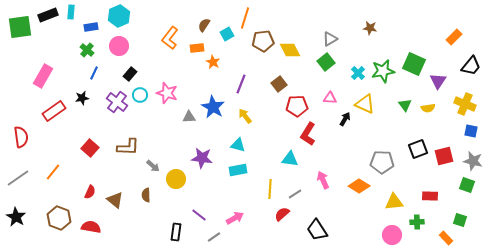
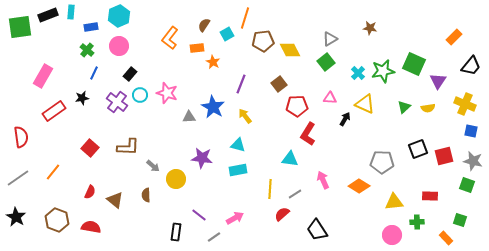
green triangle at (405, 105): moved 1 px left, 2 px down; rotated 24 degrees clockwise
brown hexagon at (59, 218): moved 2 px left, 2 px down
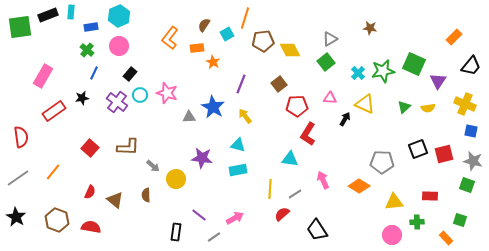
red square at (444, 156): moved 2 px up
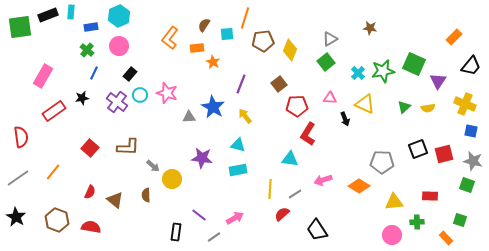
cyan square at (227, 34): rotated 24 degrees clockwise
yellow diamond at (290, 50): rotated 50 degrees clockwise
black arrow at (345, 119): rotated 128 degrees clockwise
yellow circle at (176, 179): moved 4 px left
pink arrow at (323, 180): rotated 84 degrees counterclockwise
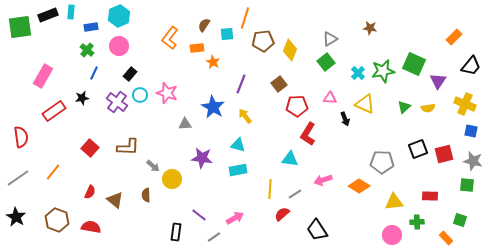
gray triangle at (189, 117): moved 4 px left, 7 px down
green square at (467, 185): rotated 14 degrees counterclockwise
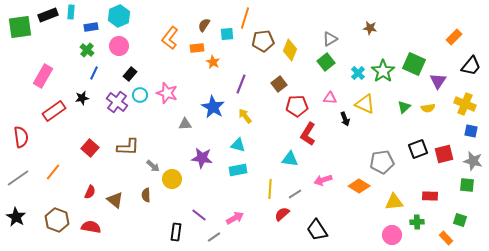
green star at (383, 71): rotated 25 degrees counterclockwise
gray pentagon at (382, 162): rotated 10 degrees counterclockwise
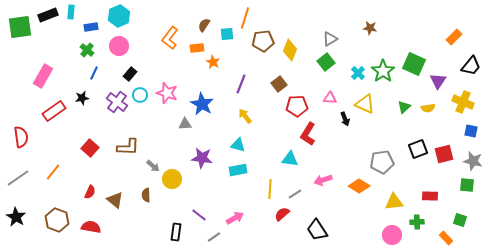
yellow cross at (465, 104): moved 2 px left, 2 px up
blue star at (213, 107): moved 11 px left, 3 px up
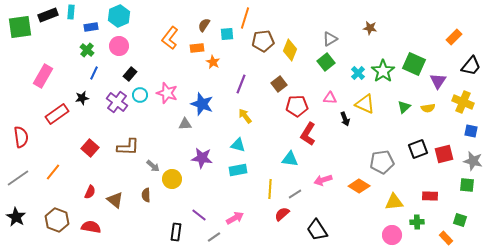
blue star at (202, 104): rotated 10 degrees counterclockwise
red rectangle at (54, 111): moved 3 px right, 3 px down
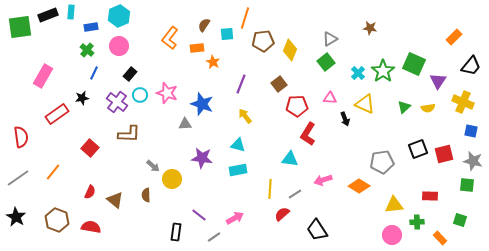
brown L-shape at (128, 147): moved 1 px right, 13 px up
yellow triangle at (394, 202): moved 3 px down
orange rectangle at (446, 238): moved 6 px left
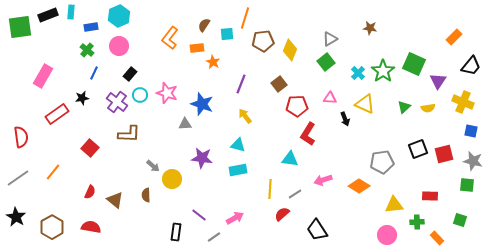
brown hexagon at (57, 220): moved 5 px left, 7 px down; rotated 10 degrees clockwise
pink circle at (392, 235): moved 5 px left
orange rectangle at (440, 238): moved 3 px left
